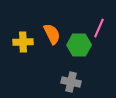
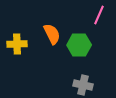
pink line: moved 13 px up
yellow cross: moved 6 px left, 2 px down
gray cross: moved 12 px right, 3 px down
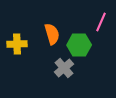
pink line: moved 2 px right, 7 px down
orange semicircle: rotated 10 degrees clockwise
gray cross: moved 19 px left, 17 px up; rotated 36 degrees clockwise
